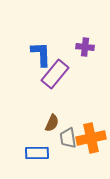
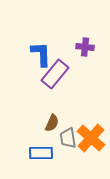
orange cross: rotated 36 degrees counterclockwise
blue rectangle: moved 4 px right
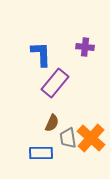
purple rectangle: moved 9 px down
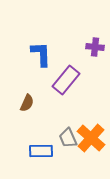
purple cross: moved 10 px right
purple rectangle: moved 11 px right, 3 px up
brown semicircle: moved 25 px left, 20 px up
gray trapezoid: rotated 15 degrees counterclockwise
blue rectangle: moved 2 px up
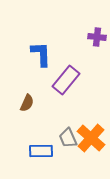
purple cross: moved 2 px right, 10 px up
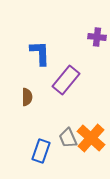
blue L-shape: moved 1 px left, 1 px up
brown semicircle: moved 6 px up; rotated 24 degrees counterclockwise
blue rectangle: rotated 70 degrees counterclockwise
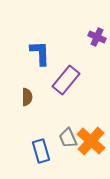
purple cross: rotated 18 degrees clockwise
orange cross: moved 3 px down
blue rectangle: rotated 35 degrees counterclockwise
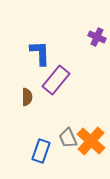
purple rectangle: moved 10 px left
blue rectangle: rotated 35 degrees clockwise
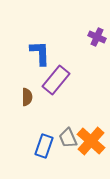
blue rectangle: moved 3 px right, 5 px up
